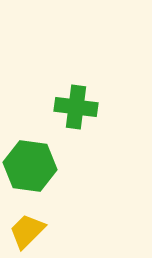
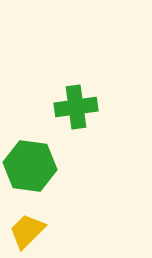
green cross: rotated 15 degrees counterclockwise
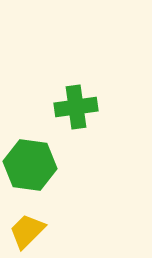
green hexagon: moved 1 px up
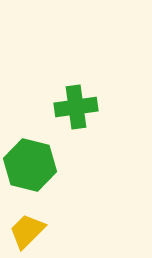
green hexagon: rotated 6 degrees clockwise
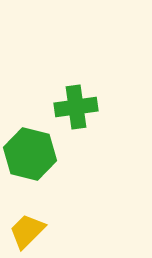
green hexagon: moved 11 px up
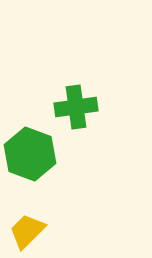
green hexagon: rotated 6 degrees clockwise
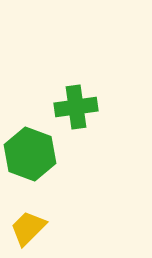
yellow trapezoid: moved 1 px right, 3 px up
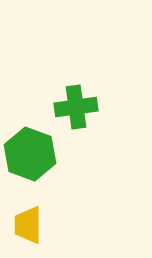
yellow trapezoid: moved 3 px up; rotated 45 degrees counterclockwise
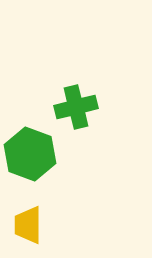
green cross: rotated 6 degrees counterclockwise
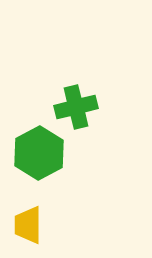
green hexagon: moved 9 px right, 1 px up; rotated 12 degrees clockwise
